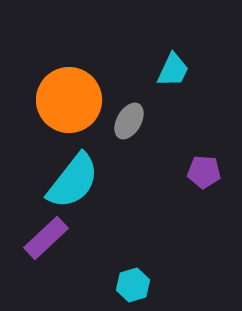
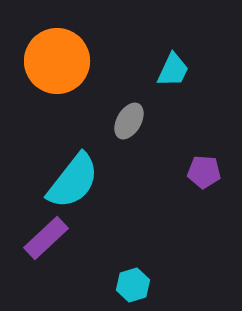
orange circle: moved 12 px left, 39 px up
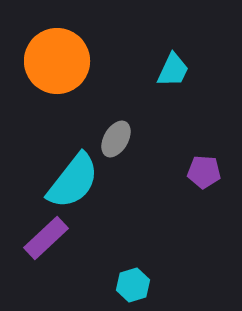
gray ellipse: moved 13 px left, 18 px down
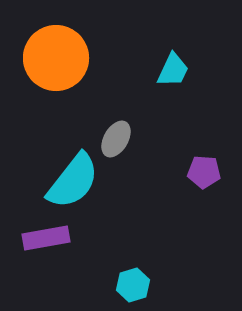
orange circle: moved 1 px left, 3 px up
purple rectangle: rotated 33 degrees clockwise
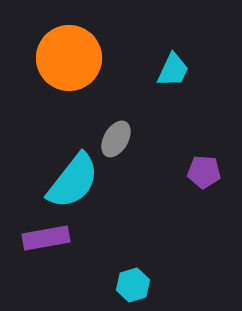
orange circle: moved 13 px right
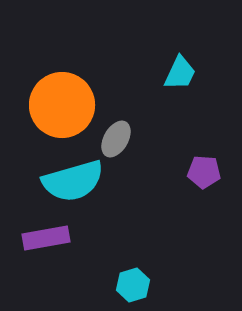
orange circle: moved 7 px left, 47 px down
cyan trapezoid: moved 7 px right, 3 px down
cyan semicircle: rotated 36 degrees clockwise
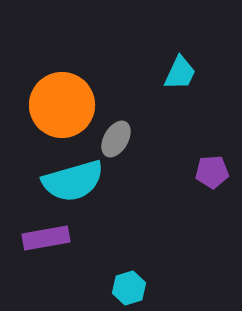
purple pentagon: moved 8 px right; rotated 8 degrees counterclockwise
cyan hexagon: moved 4 px left, 3 px down
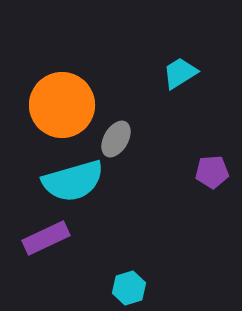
cyan trapezoid: rotated 147 degrees counterclockwise
purple rectangle: rotated 15 degrees counterclockwise
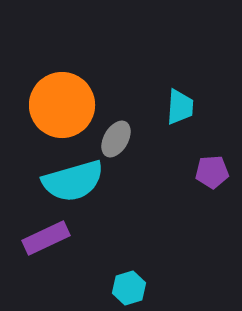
cyan trapezoid: moved 34 px down; rotated 126 degrees clockwise
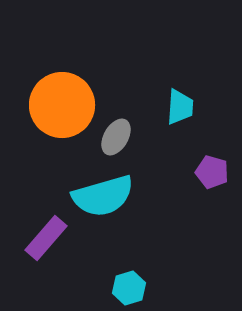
gray ellipse: moved 2 px up
purple pentagon: rotated 20 degrees clockwise
cyan semicircle: moved 30 px right, 15 px down
purple rectangle: rotated 24 degrees counterclockwise
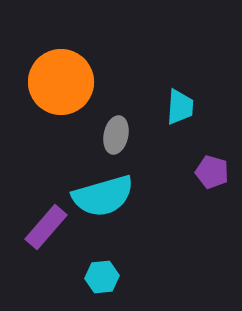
orange circle: moved 1 px left, 23 px up
gray ellipse: moved 2 px up; rotated 18 degrees counterclockwise
purple rectangle: moved 11 px up
cyan hexagon: moved 27 px left, 11 px up; rotated 12 degrees clockwise
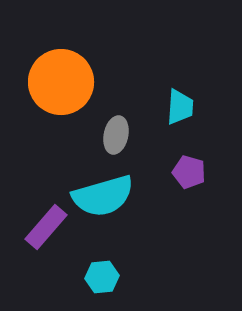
purple pentagon: moved 23 px left
